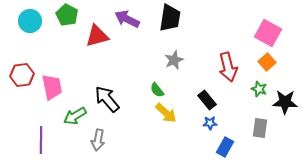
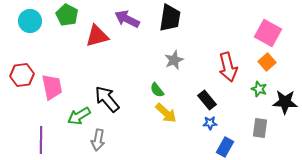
green arrow: moved 4 px right
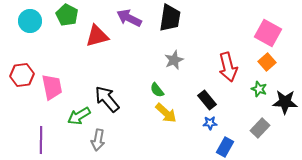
purple arrow: moved 2 px right, 1 px up
gray rectangle: rotated 36 degrees clockwise
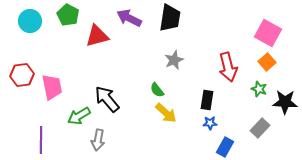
green pentagon: moved 1 px right
black rectangle: rotated 48 degrees clockwise
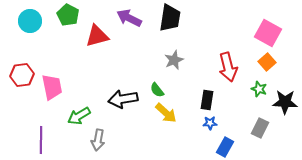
black arrow: moved 16 px right; rotated 60 degrees counterclockwise
gray rectangle: rotated 18 degrees counterclockwise
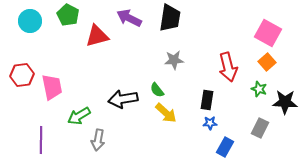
gray star: rotated 18 degrees clockwise
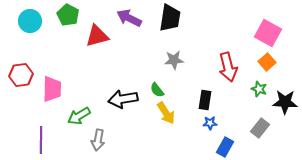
red hexagon: moved 1 px left
pink trapezoid: moved 2 px down; rotated 12 degrees clockwise
black rectangle: moved 2 px left
yellow arrow: rotated 15 degrees clockwise
gray rectangle: rotated 12 degrees clockwise
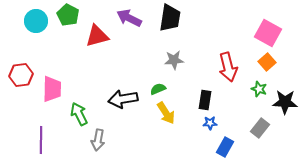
cyan circle: moved 6 px right
green semicircle: moved 1 px right, 1 px up; rotated 105 degrees clockwise
green arrow: moved 2 px up; rotated 95 degrees clockwise
